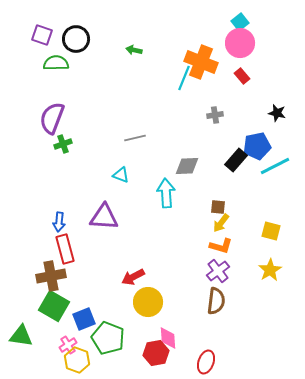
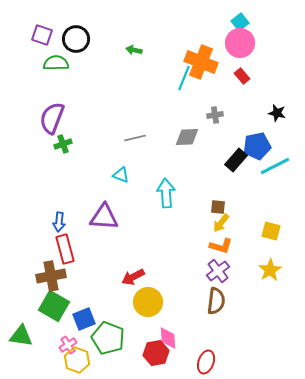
gray diamond at (187, 166): moved 29 px up
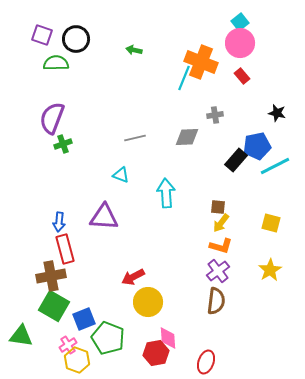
yellow square at (271, 231): moved 8 px up
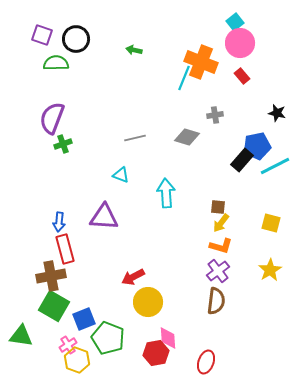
cyan square at (240, 22): moved 5 px left
gray diamond at (187, 137): rotated 20 degrees clockwise
black rectangle at (236, 160): moved 6 px right
